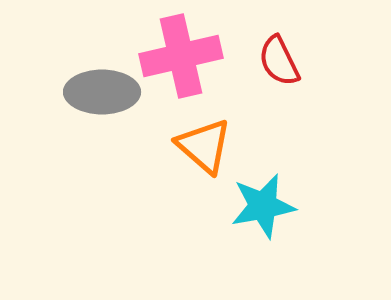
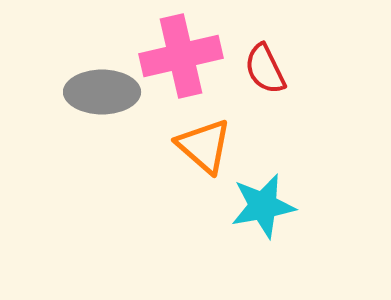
red semicircle: moved 14 px left, 8 px down
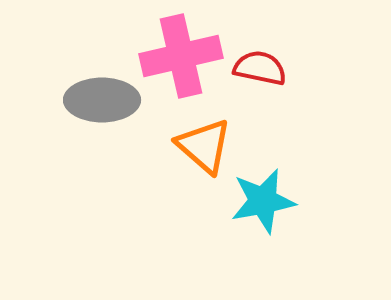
red semicircle: moved 5 px left, 1 px up; rotated 128 degrees clockwise
gray ellipse: moved 8 px down
cyan star: moved 5 px up
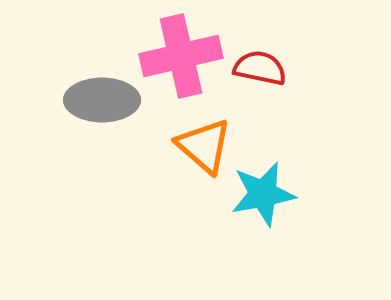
cyan star: moved 7 px up
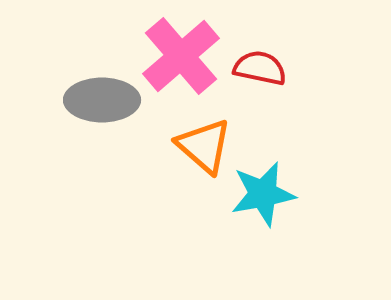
pink cross: rotated 28 degrees counterclockwise
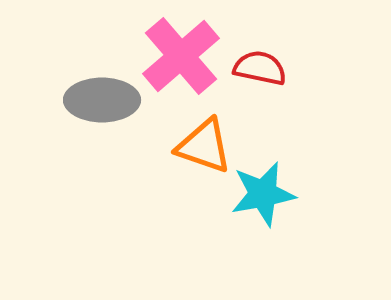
orange triangle: rotated 22 degrees counterclockwise
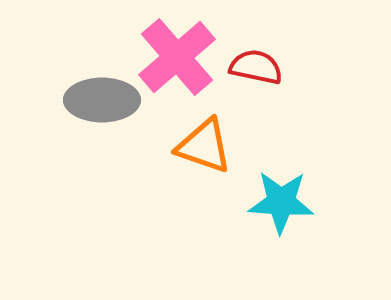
pink cross: moved 4 px left, 1 px down
red semicircle: moved 4 px left, 1 px up
cyan star: moved 18 px right, 8 px down; rotated 14 degrees clockwise
